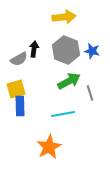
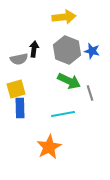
gray hexagon: moved 1 px right
gray semicircle: rotated 18 degrees clockwise
green arrow: rotated 55 degrees clockwise
blue rectangle: moved 2 px down
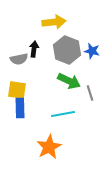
yellow arrow: moved 10 px left, 5 px down
yellow square: moved 1 px right, 1 px down; rotated 24 degrees clockwise
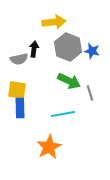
gray hexagon: moved 1 px right, 3 px up
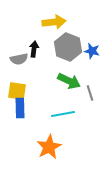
yellow square: moved 1 px down
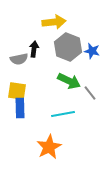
gray line: rotated 21 degrees counterclockwise
